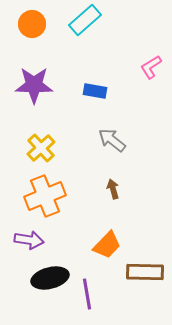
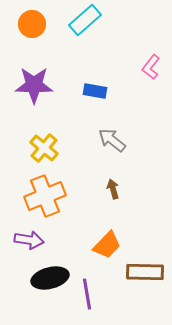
pink L-shape: rotated 20 degrees counterclockwise
yellow cross: moved 3 px right; rotated 8 degrees counterclockwise
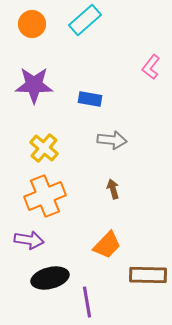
blue rectangle: moved 5 px left, 8 px down
gray arrow: rotated 148 degrees clockwise
brown rectangle: moved 3 px right, 3 px down
purple line: moved 8 px down
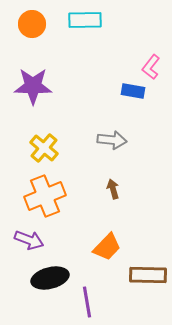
cyan rectangle: rotated 40 degrees clockwise
purple star: moved 1 px left, 1 px down
blue rectangle: moved 43 px right, 8 px up
purple arrow: rotated 12 degrees clockwise
orange trapezoid: moved 2 px down
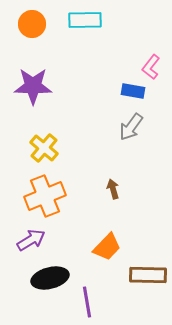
gray arrow: moved 19 px right, 13 px up; rotated 120 degrees clockwise
purple arrow: moved 2 px right; rotated 52 degrees counterclockwise
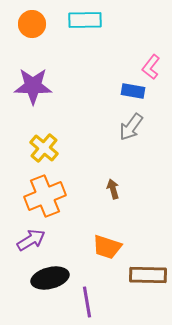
orange trapezoid: rotated 64 degrees clockwise
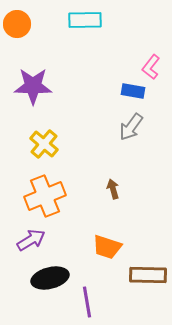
orange circle: moved 15 px left
yellow cross: moved 4 px up
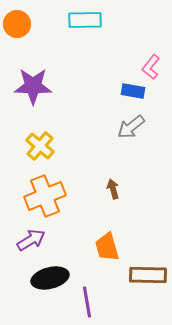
gray arrow: rotated 16 degrees clockwise
yellow cross: moved 4 px left, 2 px down
orange trapezoid: rotated 56 degrees clockwise
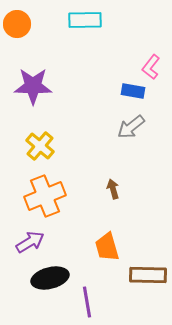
purple arrow: moved 1 px left, 2 px down
